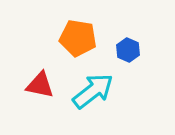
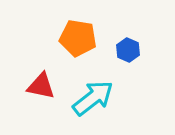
red triangle: moved 1 px right, 1 px down
cyan arrow: moved 7 px down
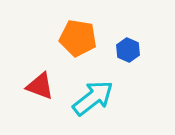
red triangle: moved 1 px left; rotated 8 degrees clockwise
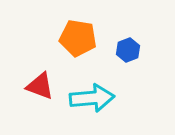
blue hexagon: rotated 15 degrees clockwise
cyan arrow: moved 1 px left; rotated 33 degrees clockwise
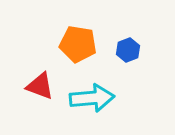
orange pentagon: moved 6 px down
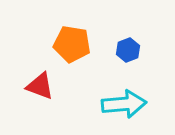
orange pentagon: moved 6 px left
cyan arrow: moved 32 px right, 6 px down
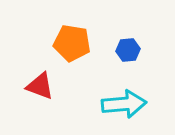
orange pentagon: moved 1 px up
blue hexagon: rotated 15 degrees clockwise
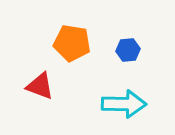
cyan arrow: rotated 6 degrees clockwise
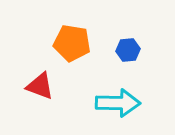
cyan arrow: moved 6 px left, 1 px up
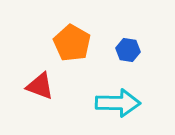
orange pentagon: rotated 21 degrees clockwise
blue hexagon: rotated 15 degrees clockwise
